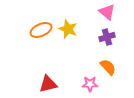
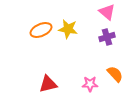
yellow star: rotated 12 degrees counterclockwise
orange semicircle: moved 7 px right, 7 px down
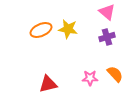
pink star: moved 6 px up
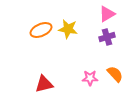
pink triangle: moved 2 px down; rotated 48 degrees clockwise
red triangle: moved 4 px left
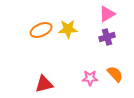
yellow star: rotated 12 degrees counterclockwise
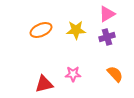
yellow star: moved 8 px right, 1 px down
pink star: moved 17 px left, 4 px up
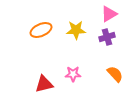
pink triangle: moved 2 px right
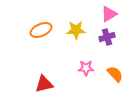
pink star: moved 13 px right, 6 px up
